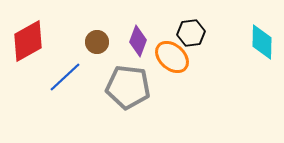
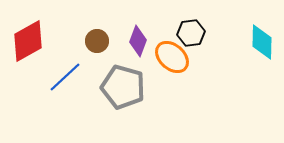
brown circle: moved 1 px up
gray pentagon: moved 5 px left; rotated 9 degrees clockwise
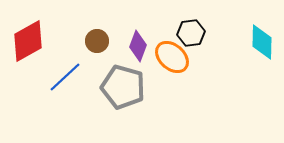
purple diamond: moved 5 px down
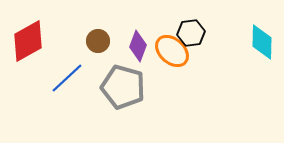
brown circle: moved 1 px right
orange ellipse: moved 6 px up
blue line: moved 2 px right, 1 px down
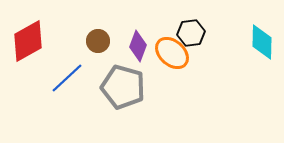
orange ellipse: moved 2 px down
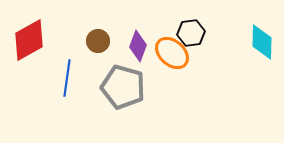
red diamond: moved 1 px right, 1 px up
blue line: rotated 39 degrees counterclockwise
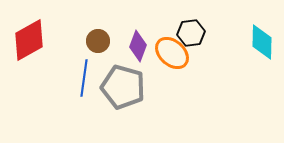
blue line: moved 17 px right
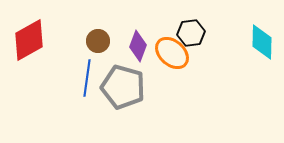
blue line: moved 3 px right
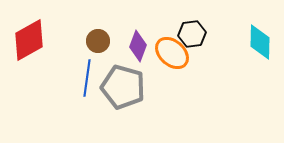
black hexagon: moved 1 px right, 1 px down
cyan diamond: moved 2 px left
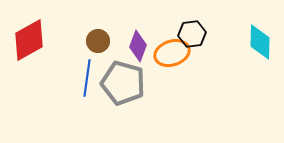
orange ellipse: rotated 60 degrees counterclockwise
gray pentagon: moved 4 px up
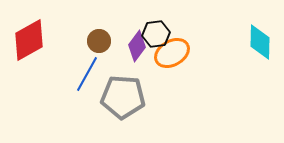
black hexagon: moved 36 px left
brown circle: moved 1 px right
purple diamond: moved 1 px left; rotated 16 degrees clockwise
orange ellipse: rotated 12 degrees counterclockwise
blue line: moved 4 px up; rotated 21 degrees clockwise
gray pentagon: moved 14 px down; rotated 12 degrees counterclockwise
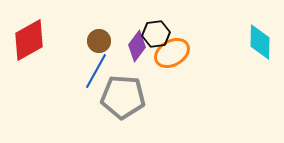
blue line: moved 9 px right, 3 px up
